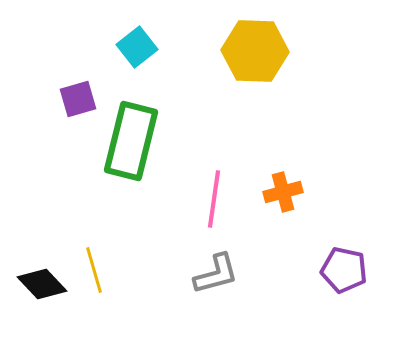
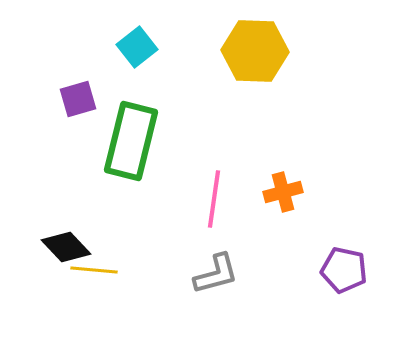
yellow line: rotated 69 degrees counterclockwise
black diamond: moved 24 px right, 37 px up
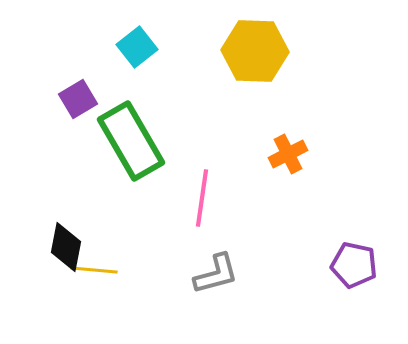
purple square: rotated 15 degrees counterclockwise
green rectangle: rotated 44 degrees counterclockwise
orange cross: moved 5 px right, 38 px up; rotated 12 degrees counterclockwise
pink line: moved 12 px left, 1 px up
black diamond: rotated 54 degrees clockwise
purple pentagon: moved 10 px right, 5 px up
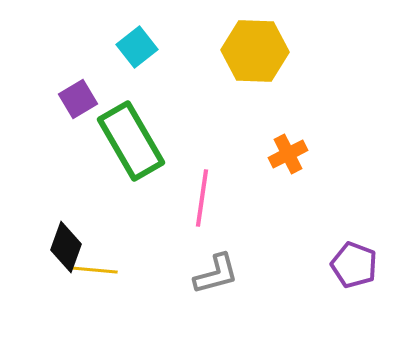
black diamond: rotated 9 degrees clockwise
purple pentagon: rotated 9 degrees clockwise
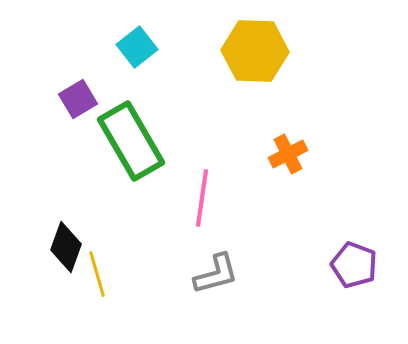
yellow line: moved 3 px right, 4 px down; rotated 69 degrees clockwise
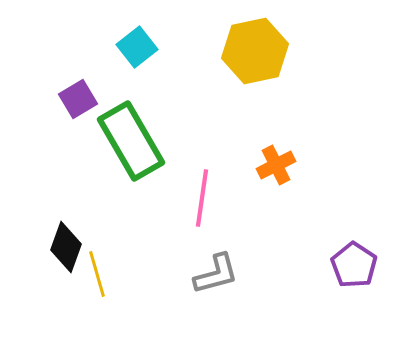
yellow hexagon: rotated 14 degrees counterclockwise
orange cross: moved 12 px left, 11 px down
purple pentagon: rotated 12 degrees clockwise
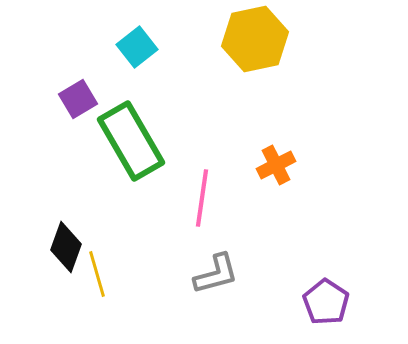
yellow hexagon: moved 12 px up
purple pentagon: moved 28 px left, 37 px down
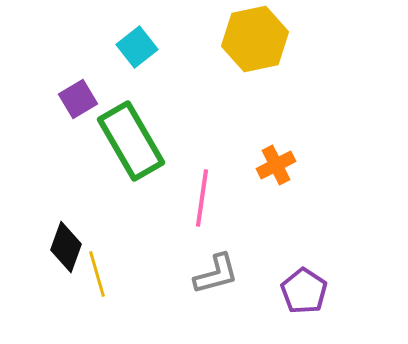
purple pentagon: moved 22 px left, 11 px up
